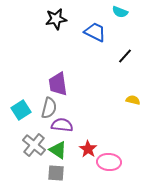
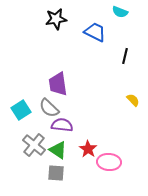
black line: rotated 28 degrees counterclockwise
yellow semicircle: rotated 32 degrees clockwise
gray semicircle: rotated 120 degrees clockwise
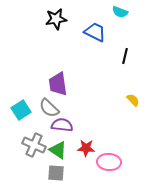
gray cross: rotated 15 degrees counterclockwise
red star: moved 2 px left, 1 px up; rotated 30 degrees counterclockwise
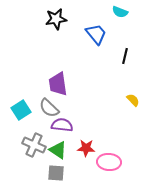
blue trapezoid: moved 1 px right, 2 px down; rotated 25 degrees clockwise
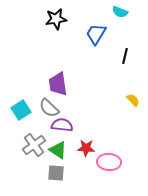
blue trapezoid: rotated 110 degrees counterclockwise
gray cross: rotated 30 degrees clockwise
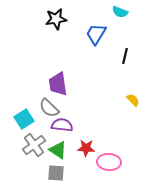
cyan square: moved 3 px right, 9 px down
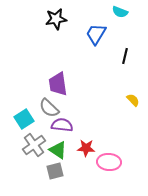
gray square: moved 1 px left, 2 px up; rotated 18 degrees counterclockwise
